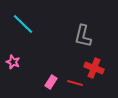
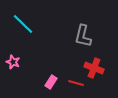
red line: moved 1 px right
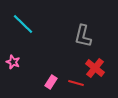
red cross: moved 1 px right; rotated 18 degrees clockwise
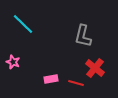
pink rectangle: moved 3 px up; rotated 48 degrees clockwise
